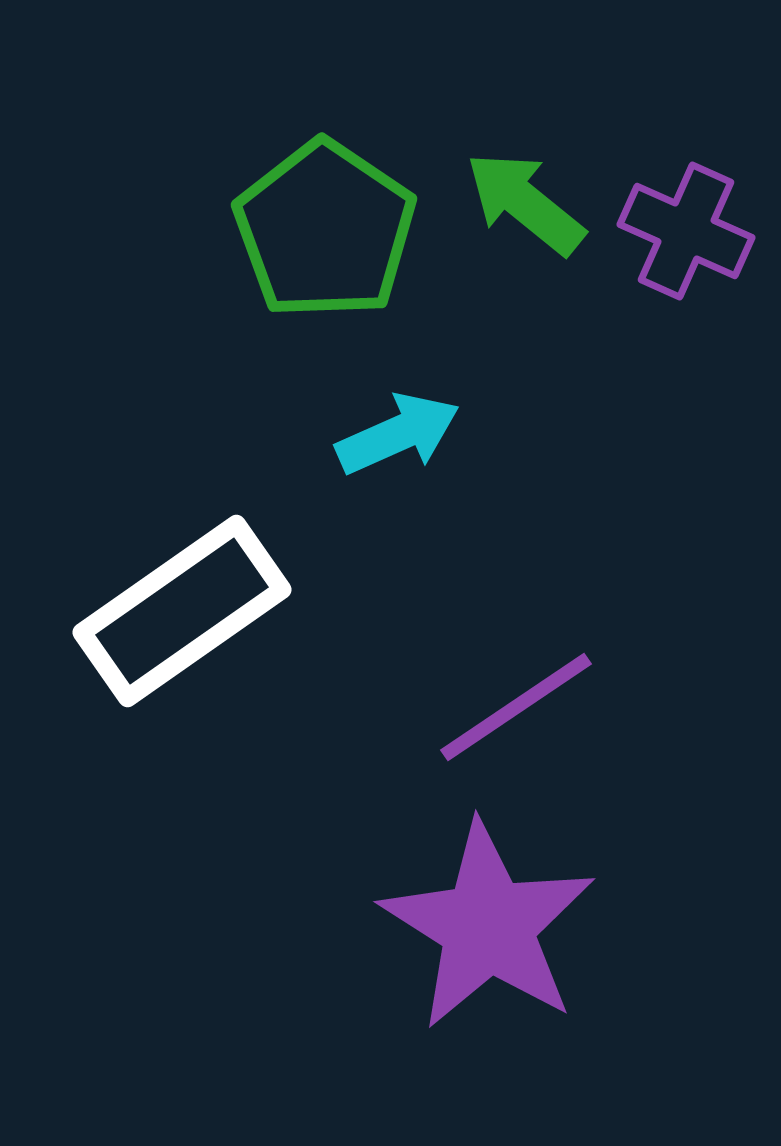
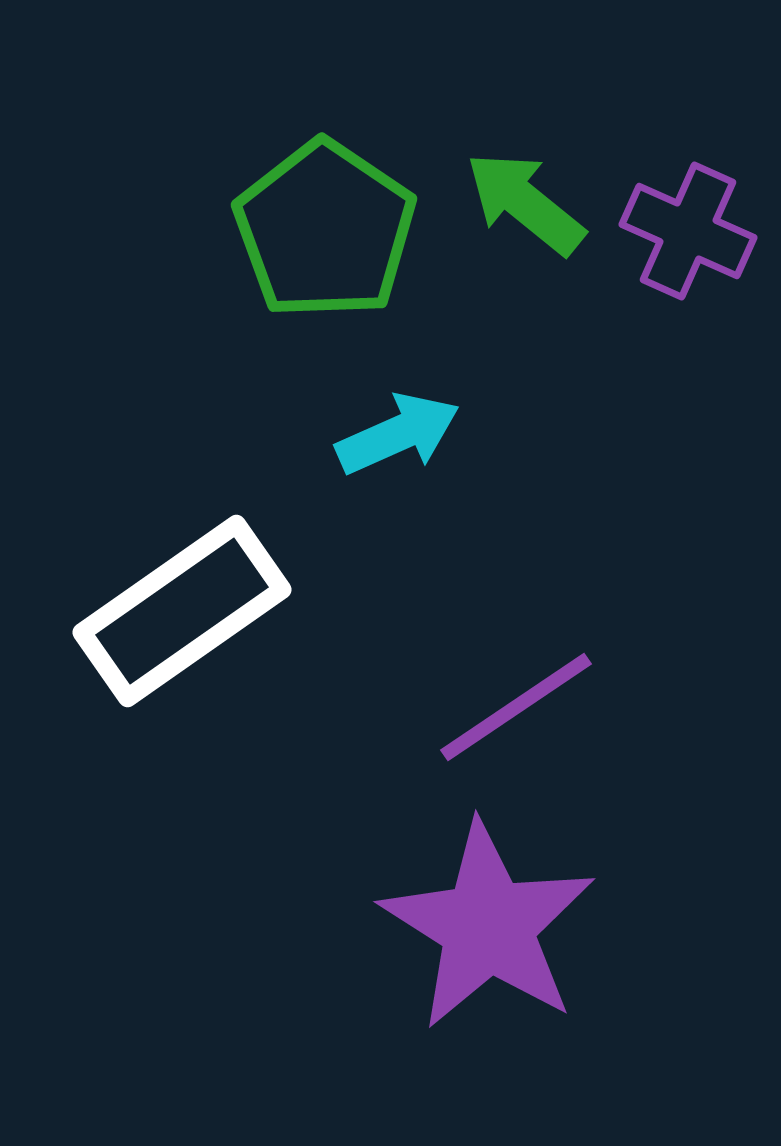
purple cross: moved 2 px right
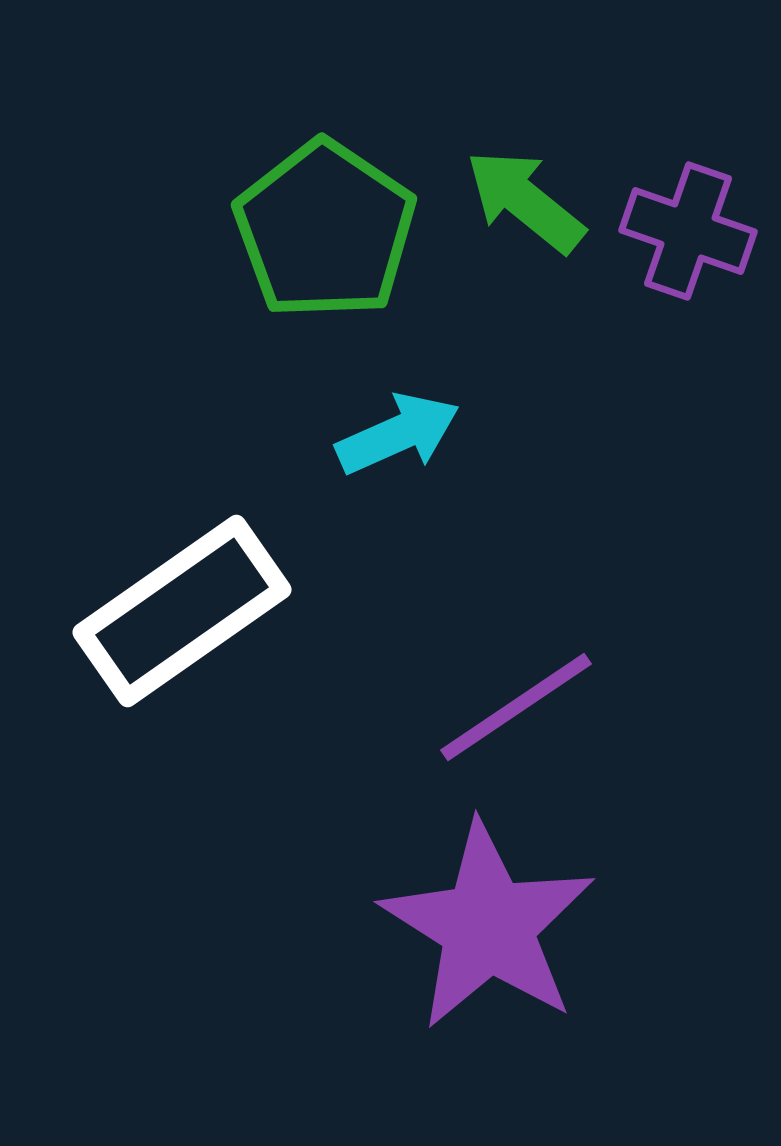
green arrow: moved 2 px up
purple cross: rotated 5 degrees counterclockwise
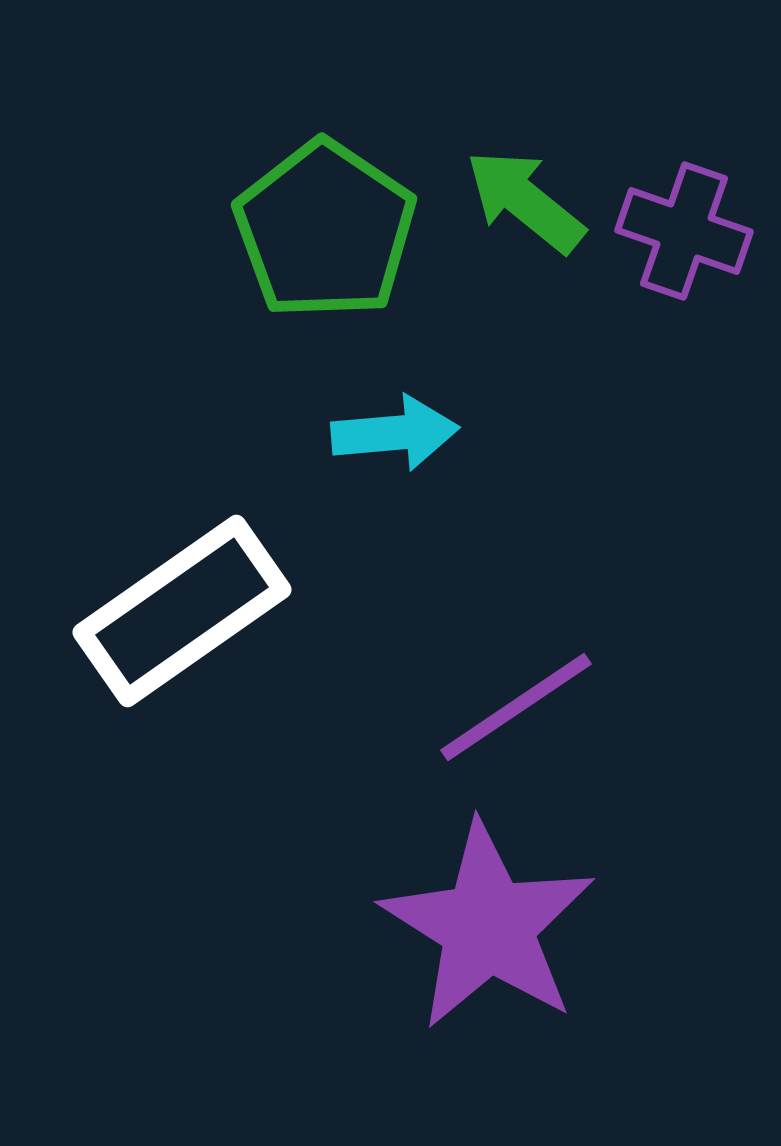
purple cross: moved 4 px left
cyan arrow: moved 3 px left, 1 px up; rotated 19 degrees clockwise
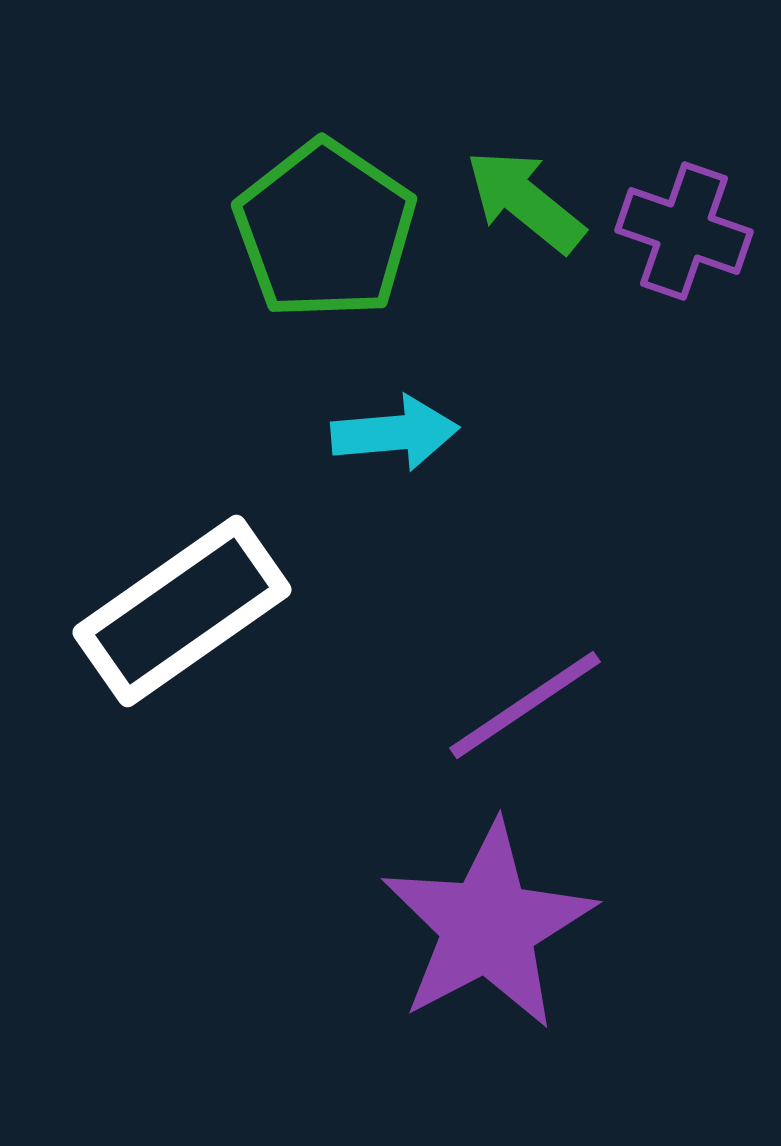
purple line: moved 9 px right, 2 px up
purple star: rotated 12 degrees clockwise
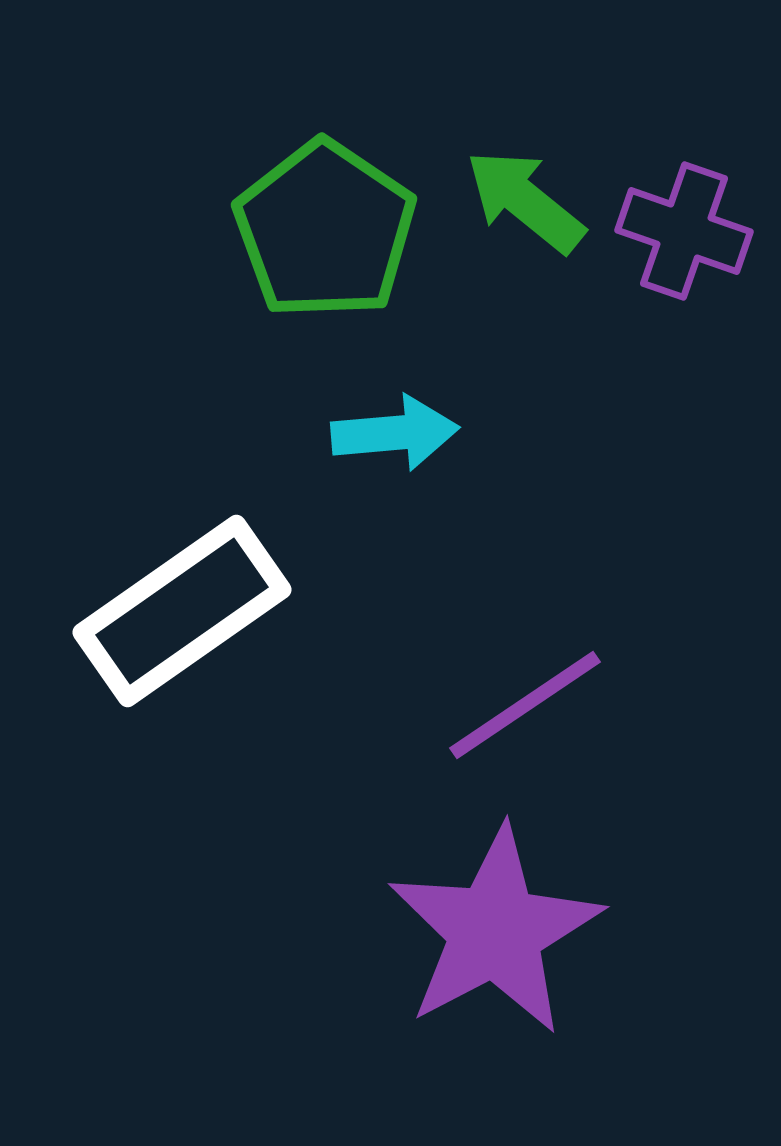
purple star: moved 7 px right, 5 px down
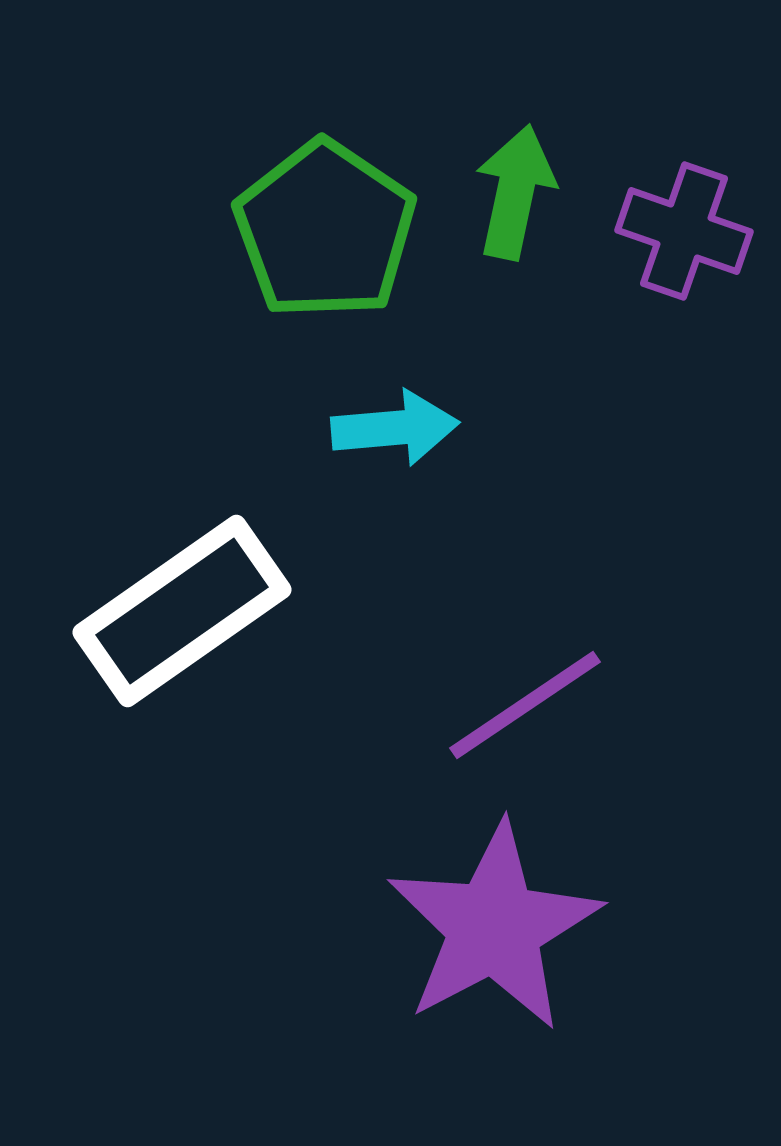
green arrow: moved 10 px left, 9 px up; rotated 63 degrees clockwise
cyan arrow: moved 5 px up
purple star: moved 1 px left, 4 px up
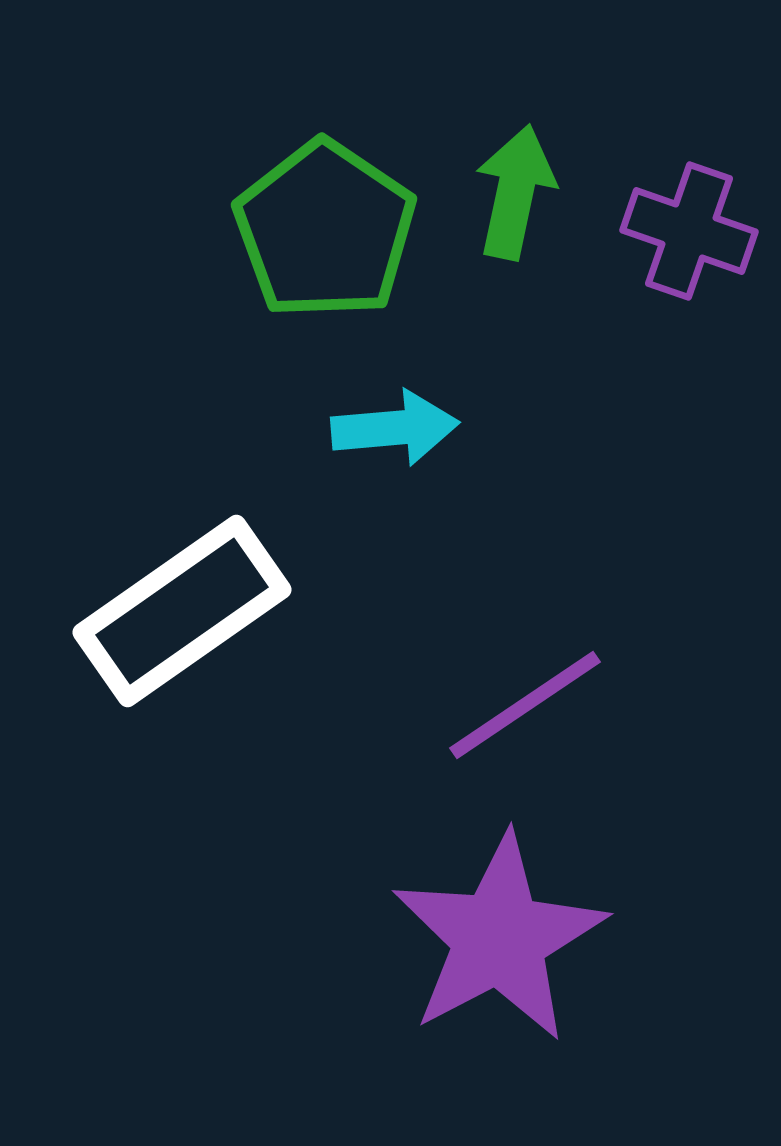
purple cross: moved 5 px right
purple star: moved 5 px right, 11 px down
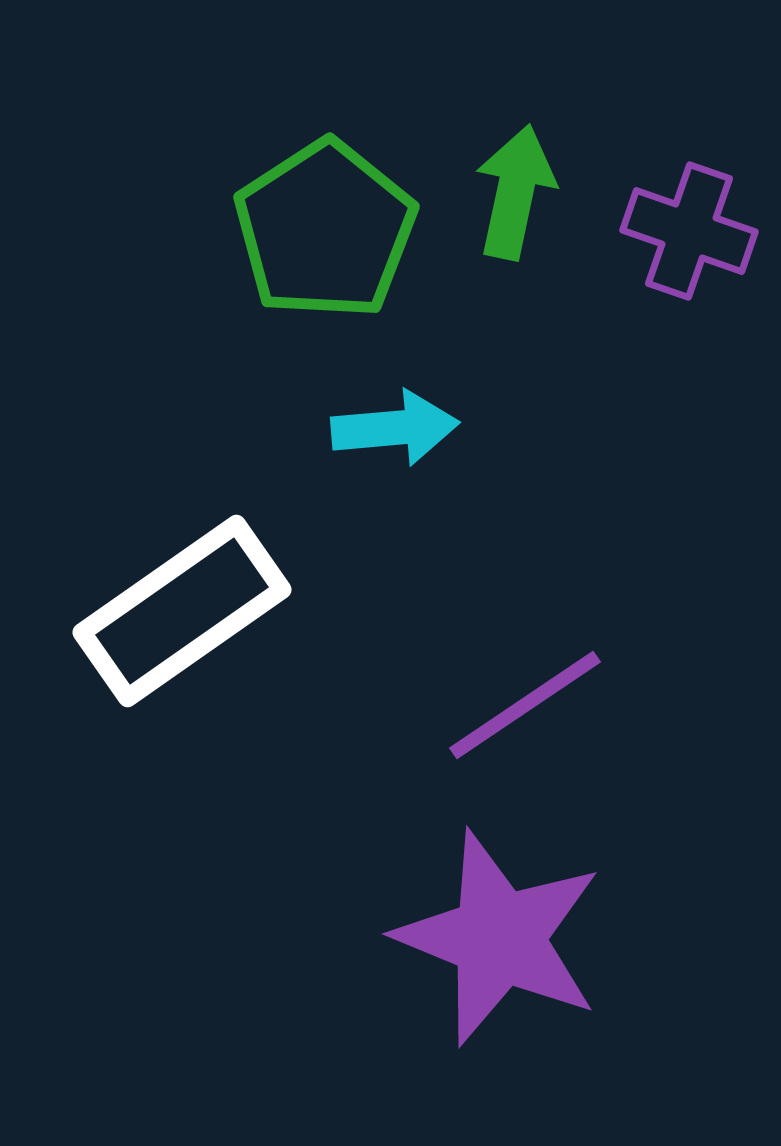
green pentagon: rotated 5 degrees clockwise
purple star: rotated 22 degrees counterclockwise
